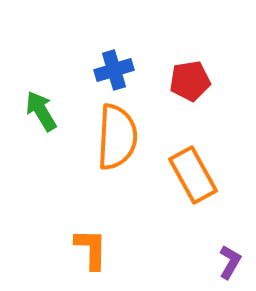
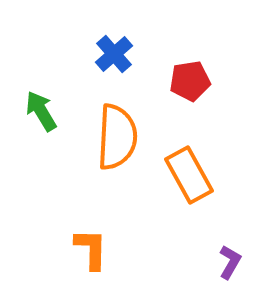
blue cross: moved 16 px up; rotated 24 degrees counterclockwise
orange rectangle: moved 4 px left
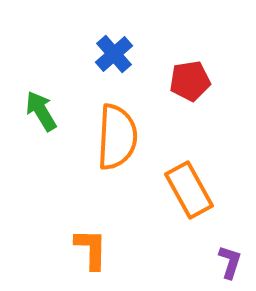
orange rectangle: moved 15 px down
purple L-shape: rotated 12 degrees counterclockwise
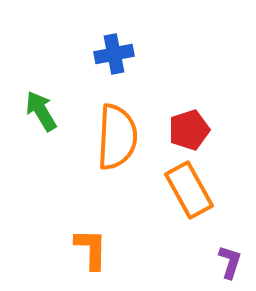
blue cross: rotated 30 degrees clockwise
red pentagon: moved 1 px left, 49 px down; rotated 9 degrees counterclockwise
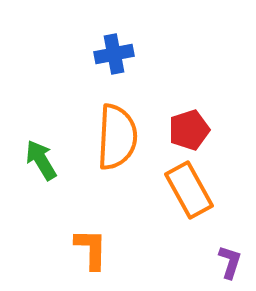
green arrow: moved 49 px down
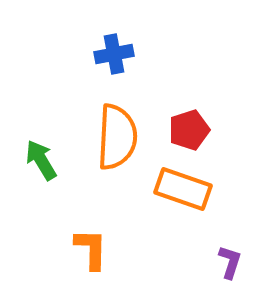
orange rectangle: moved 6 px left, 1 px up; rotated 42 degrees counterclockwise
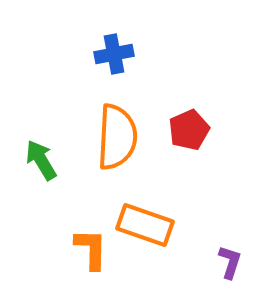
red pentagon: rotated 6 degrees counterclockwise
orange rectangle: moved 38 px left, 36 px down
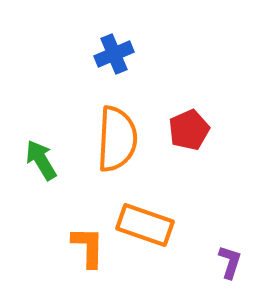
blue cross: rotated 12 degrees counterclockwise
orange semicircle: moved 2 px down
orange L-shape: moved 3 px left, 2 px up
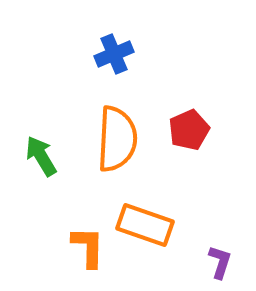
green arrow: moved 4 px up
purple L-shape: moved 10 px left
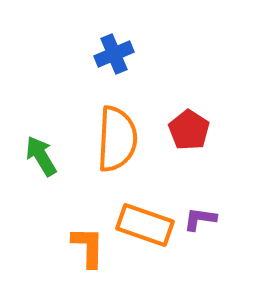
red pentagon: rotated 15 degrees counterclockwise
purple L-shape: moved 20 px left, 43 px up; rotated 100 degrees counterclockwise
